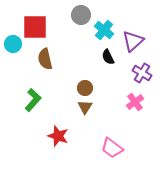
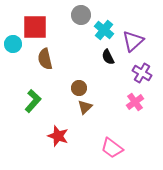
brown circle: moved 6 px left
green L-shape: moved 1 px down
brown triangle: rotated 14 degrees clockwise
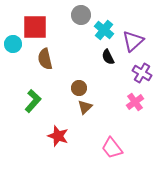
pink trapezoid: rotated 15 degrees clockwise
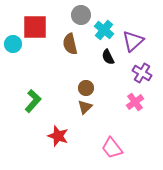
brown semicircle: moved 25 px right, 15 px up
brown circle: moved 7 px right
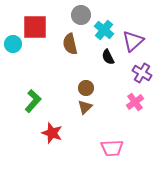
red star: moved 6 px left, 3 px up
pink trapezoid: rotated 55 degrees counterclockwise
